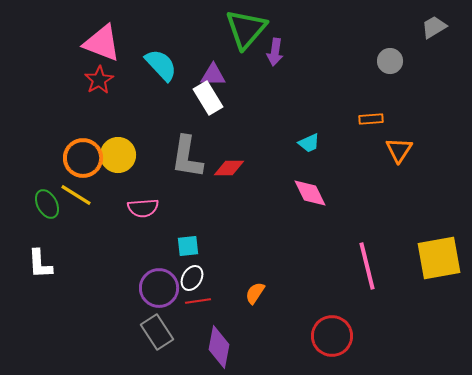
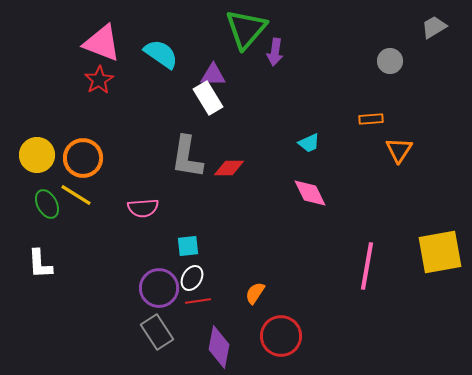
cyan semicircle: moved 11 px up; rotated 12 degrees counterclockwise
yellow circle: moved 81 px left
yellow square: moved 1 px right, 6 px up
pink line: rotated 24 degrees clockwise
red circle: moved 51 px left
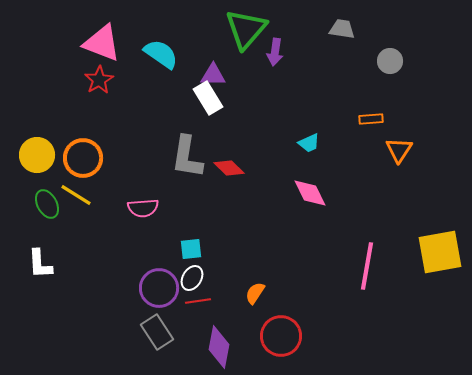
gray trapezoid: moved 92 px left, 2 px down; rotated 40 degrees clockwise
red diamond: rotated 44 degrees clockwise
cyan square: moved 3 px right, 3 px down
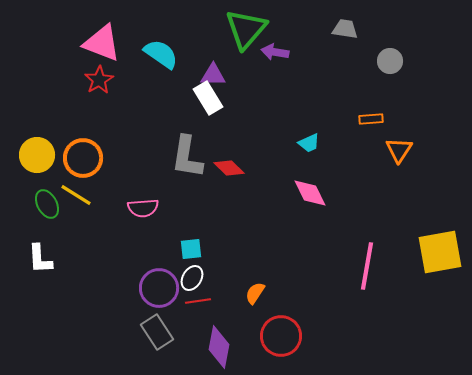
gray trapezoid: moved 3 px right
purple arrow: rotated 92 degrees clockwise
white L-shape: moved 5 px up
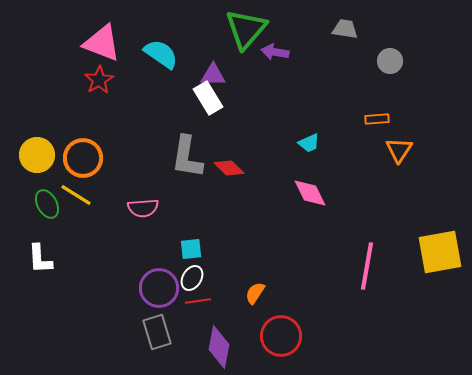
orange rectangle: moved 6 px right
gray rectangle: rotated 16 degrees clockwise
